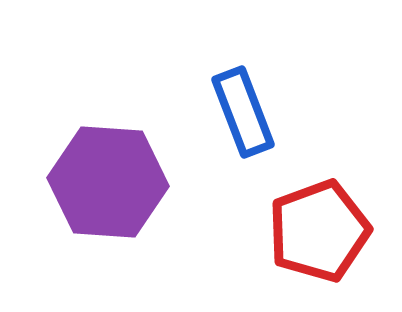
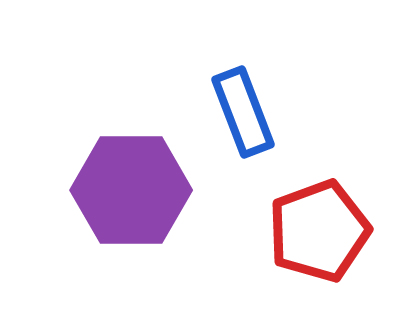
purple hexagon: moved 23 px right, 8 px down; rotated 4 degrees counterclockwise
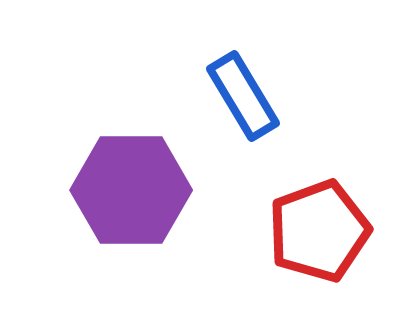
blue rectangle: moved 16 px up; rotated 10 degrees counterclockwise
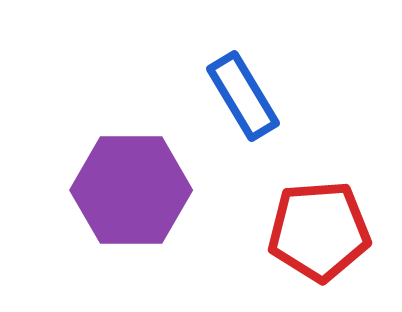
red pentagon: rotated 16 degrees clockwise
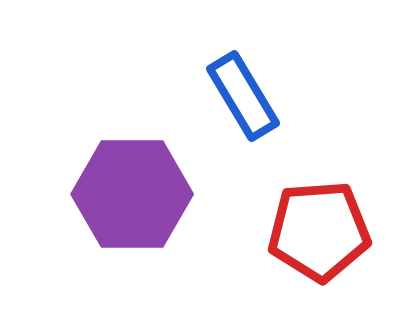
purple hexagon: moved 1 px right, 4 px down
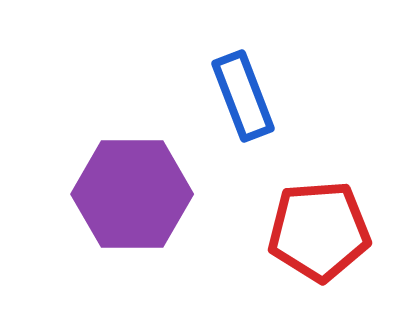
blue rectangle: rotated 10 degrees clockwise
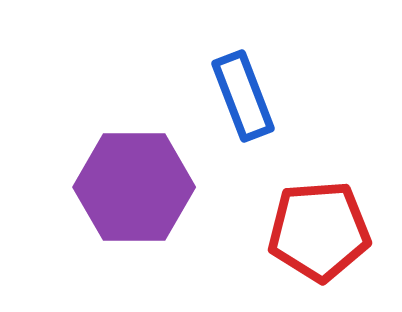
purple hexagon: moved 2 px right, 7 px up
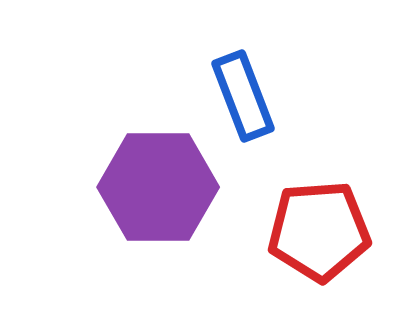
purple hexagon: moved 24 px right
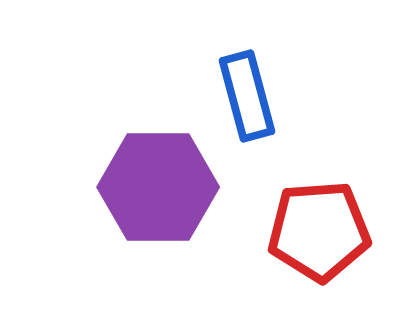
blue rectangle: moved 4 px right; rotated 6 degrees clockwise
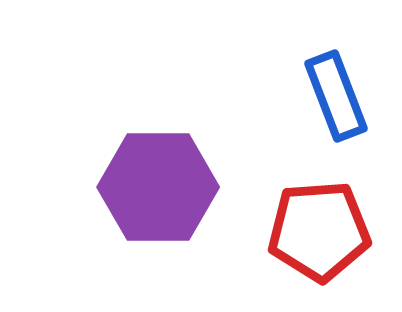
blue rectangle: moved 89 px right; rotated 6 degrees counterclockwise
